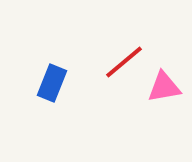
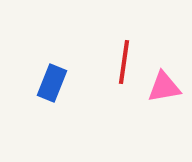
red line: rotated 42 degrees counterclockwise
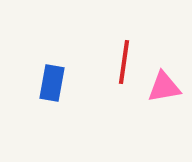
blue rectangle: rotated 12 degrees counterclockwise
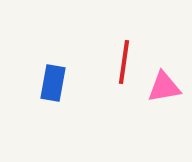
blue rectangle: moved 1 px right
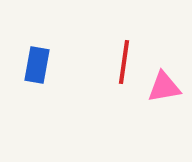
blue rectangle: moved 16 px left, 18 px up
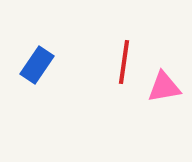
blue rectangle: rotated 24 degrees clockwise
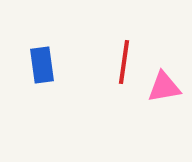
blue rectangle: moved 5 px right; rotated 42 degrees counterclockwise
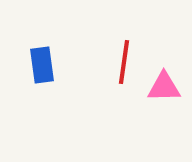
pink triangle: rotated 9 degrees clockwise
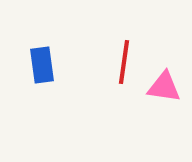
pink triangle: rotated 9 degrees clockwise
